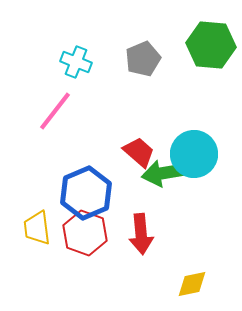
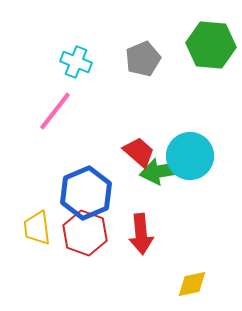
cyan circle: moved 4 px left, 2 px down
green arrow: moved 2 px left, 2 px up
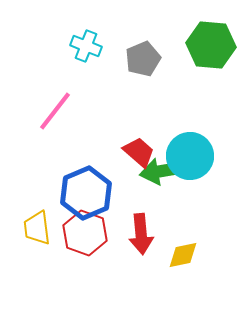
cyan cross: moved 10 px right, 16 px up
yellow diamond: moved 9 px left, 29 px up
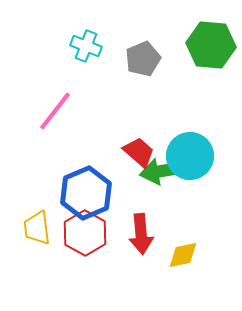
red hexagon: rotated 9 degrees clockwise
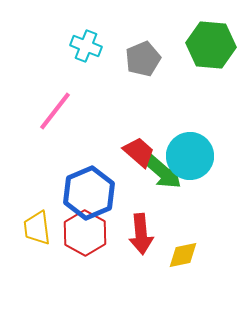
green arrow: rotated 129 degrees counterclockwise
blue hexagon: moved 3 px right
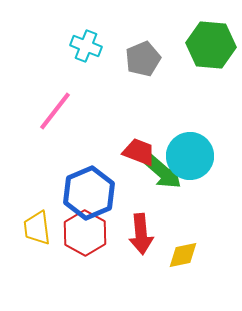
red trapezoid: rotated 20 degrees counterclockwise
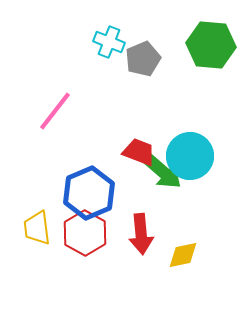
cyan cross: moved 23 px right, 4 px up
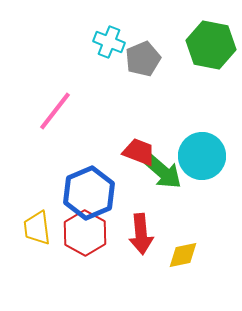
green hexagon: rotated 6 degrees clockwise
cyan circle: moved 12 px right
